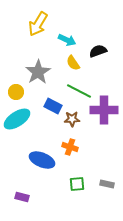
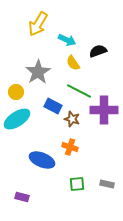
brown star: rotated 21 degrees clockwise
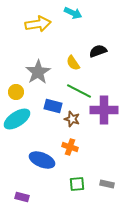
yellow arrow: rotated 130 degrees counterclockwise
cyan arrow: moved 6 px right, 27 px up
blue rectangle: rotated 12 degrees counterclockwise
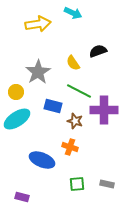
brown star: moved 3 px right, 2 px down
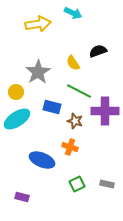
blue rectangle: moved 1 px left, 1 px down
purple cross: moved 1 px right, 1 px down
green square: rotated 21 degrees counterclockwise
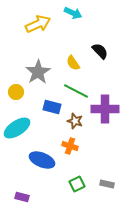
yellow arrow: rotated 15 degrees counterclockwise
black semicircle: moved 2 px right; rotated 66 degrees clockwise
green line: moved 3 px left
purple cross: moved 2 px up
cyan ellipse: moved 9 px down
orange cross: moved 1 px up
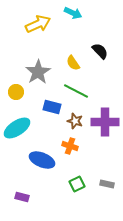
purple cross: moved 13 px down
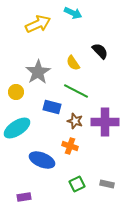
purple rectangle: moved 2 px right; rotated 24 degrees counterclockwise
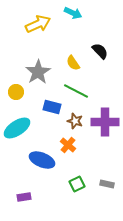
orange cross: moved 2 px left, 1 px up; rotated 21 degrees clockwise
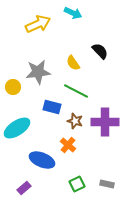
gray star: rotated 25 degrees clockwise
yellow circle: moved 3 px left, 5 px up
purple rectangle: moved 9 px up; rotated 32 degrees counterclockwise
